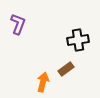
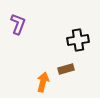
brown rectangle: rotated 21 degrees clockwise
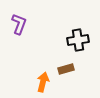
purple L-shape: moved 1 px right
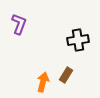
brown rectangle: moved 6 px down; rotated 42 degrees counterclockwise
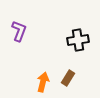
purple L-shape: moved 7 px down
brown rectangle: moved 2 px right, 3 px down
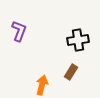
brown rectangle: moved 3 px right, 6 px up
orange arrow: moved 1 px left, 3 px down
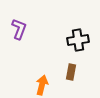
purple L-shape: moved 2 px up
brown rectangle: rotated 21 degrees counterclockwise
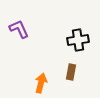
purple L-shape: rotated 45 degrees counterclockwise
orange arrow: moved 1 px left, 2 px up
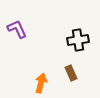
purple L-shape: moved 2 px left
brown rectangle: moved 1 px down; rotated 35 degrees counterclockwise
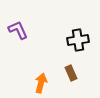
purple L-shape: moved 1 px right, 1 px down
